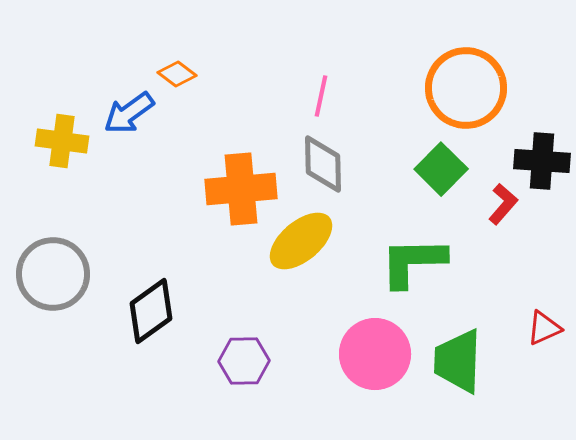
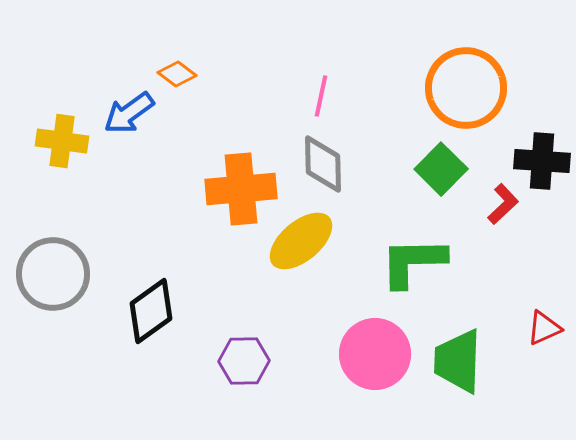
red L-shape: rotated 6 degrees clockwise
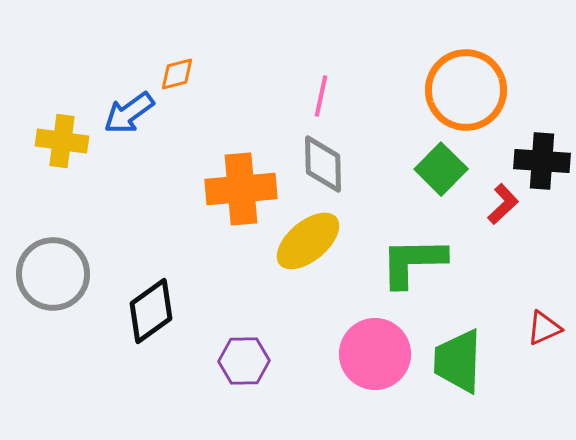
orange diamond: rotated 51 degrees counterclockwise
orange circle: moved 2 px down
yellow ellipse: moved 7 px right
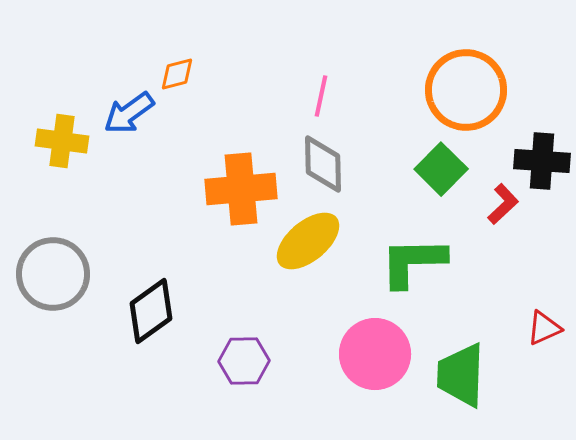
green trapezoid: moved 3 px right, 14 px down
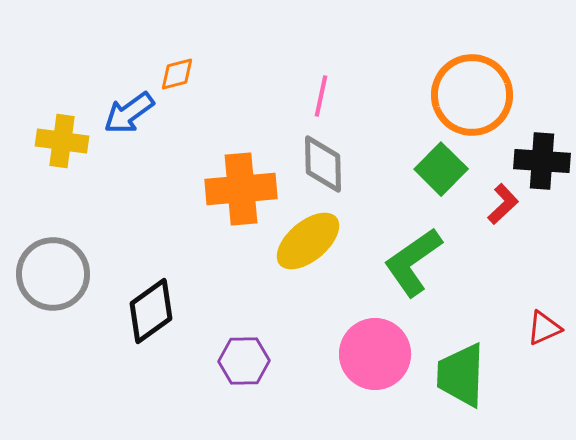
orange circle: moved 6 px right, 5 px down
green L-shape: rotated 34 degrees counterclockwise
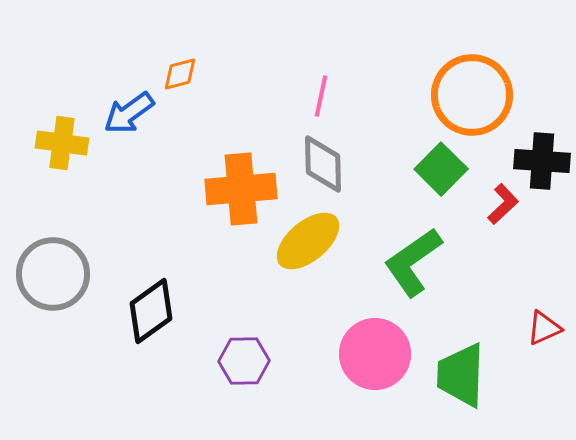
orange diamond: moved 3 px right
yellow cross: moved 2 px down
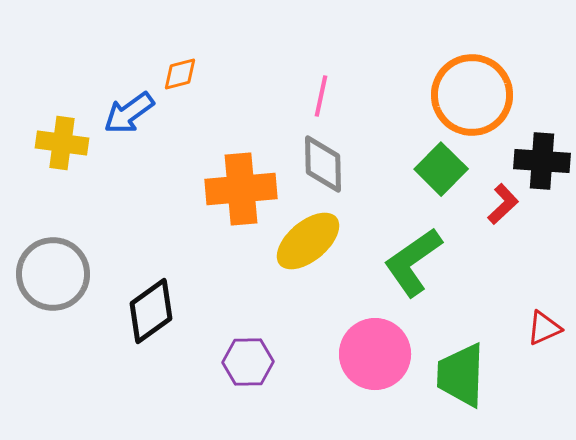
purple hexagon: moved 4 px right, 1 px down
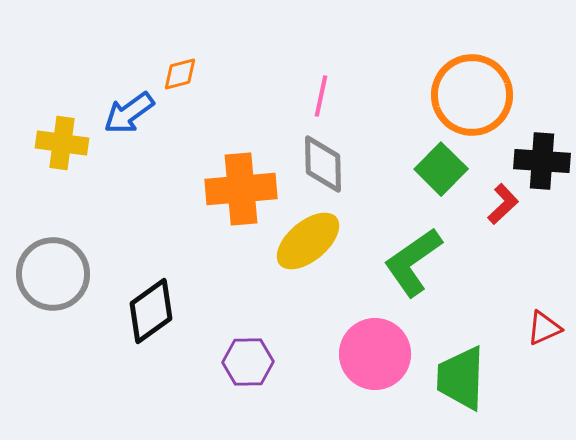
green trapezoid: moved 3 px down
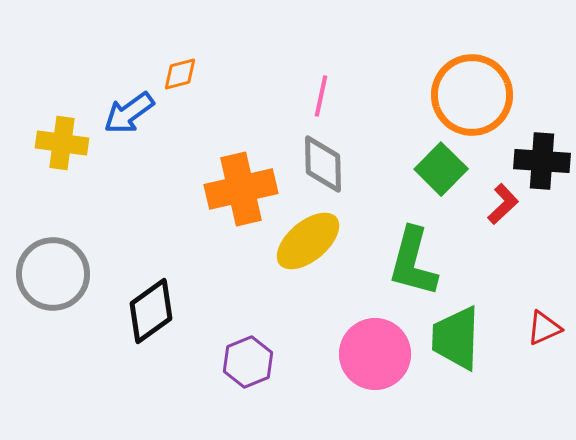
orange cross: rotated 8 degrees counterclockwise
green L-shape: rotated 40 degrees counterclockwise
purple hexagon: rotated 21 degrees counterclockwise
green trapezoid: moved 5 px left, 40 px up
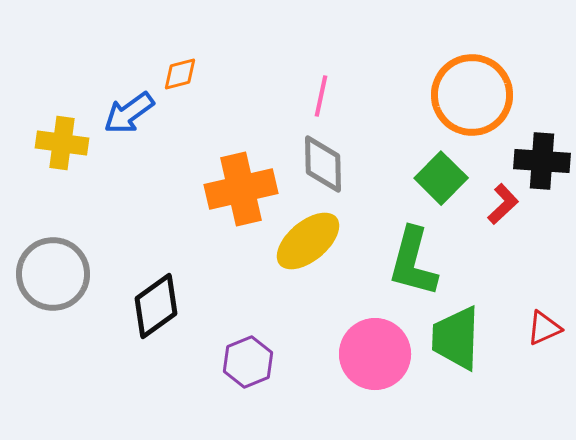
green square: moved 9 px down
black diamond: moved 5 px right, 5 px up
